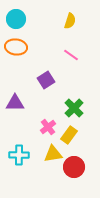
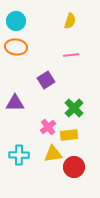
cyan circle: moved 2 px down
pink line: rotated 42 degrees counterclockwise
yellow rectangle: rotated 48 degrees clockwise
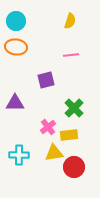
purple square: rotated 18 degrees clockwise
yellow triangle: moved 1 px right, 1 px up
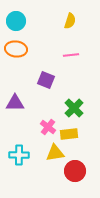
orange ellipse: moved 2 px down
purple square: rotated 36 degrees clockwise
pink cross: rotated 14 degrees counterclockwise
yellow rectangle: moved 1 px up
yellow triangle: moved 1 px right
red circle: moved 1 px right, 4 px down
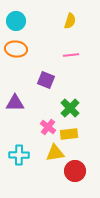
green cross: moved 4 px left
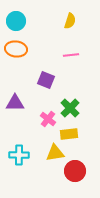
pink cross: moved 8 px up
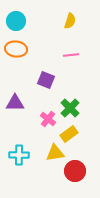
yellow rectangle: rotated 30 degrees counterclockwise
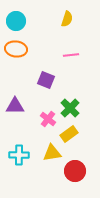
yellow semicircle: moved 3 px left, 2 px up
purple triangle: moved 3 px down
yellow triangle: moved 3 px left
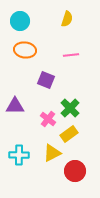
cyan circle: moved 4 px right
orange ellipse: moved 9 px right, 1 px down
yellow triangle: rotated 18 degrees counterclockwise
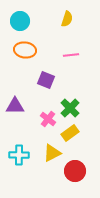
yellow rectangle: moved 1 px right, 1 px up
